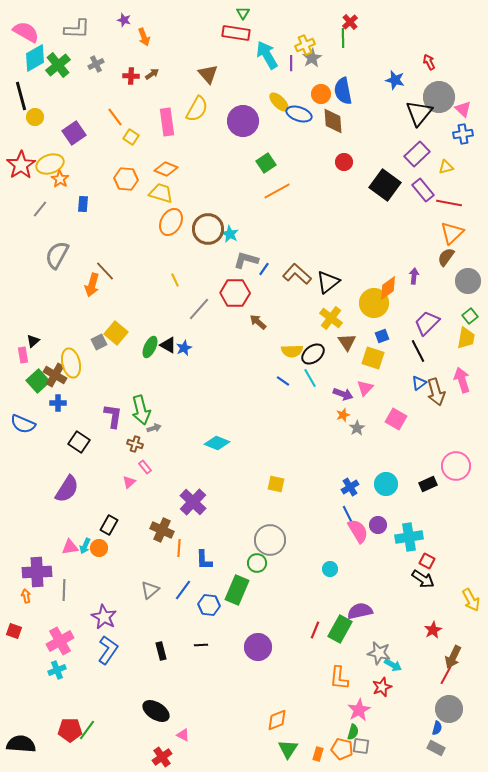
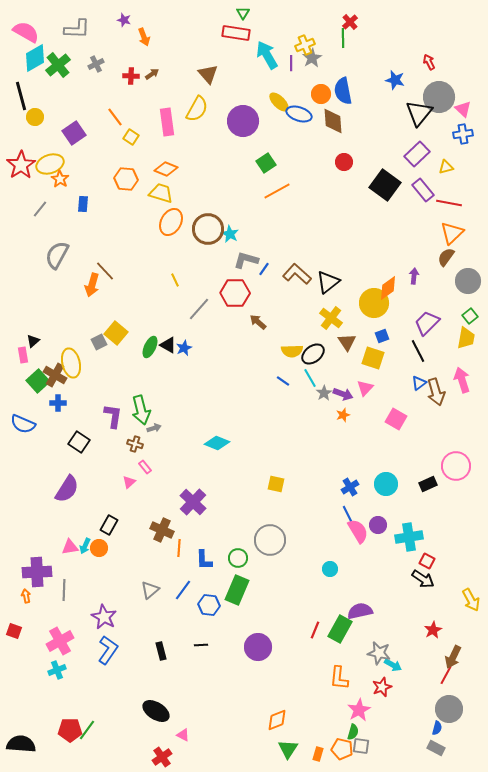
gray star at (357, 428): moved 33 px left, 35 px up
green circle at (257, 563): moved 19 px left, 5 px up
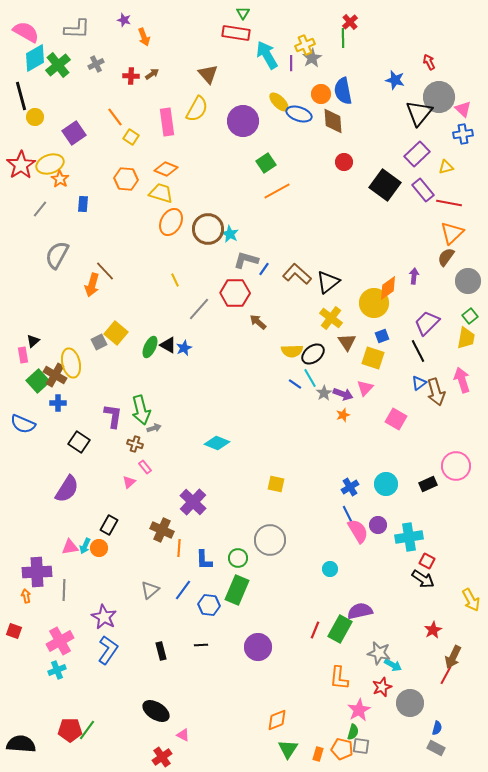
blue line at (283, 381): moved 12 px right, 3 px down
gray circle at (449, 709): moved 39 px left, 6 px up
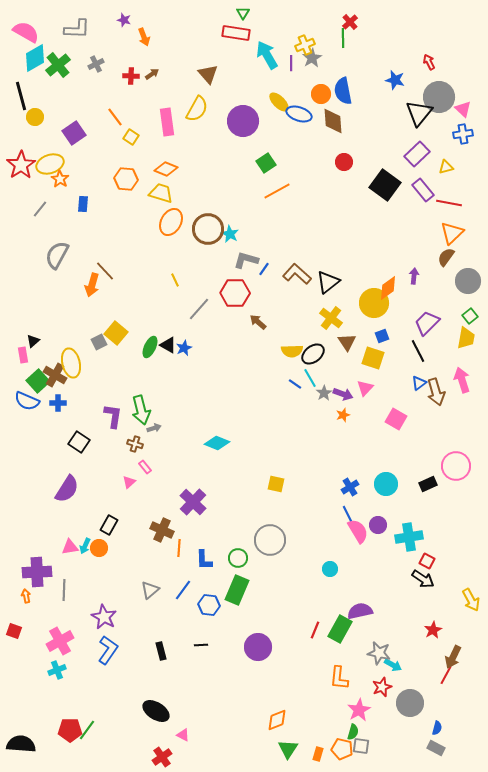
blue semicircle at (23, 424): moved 4 px right, 23 px up
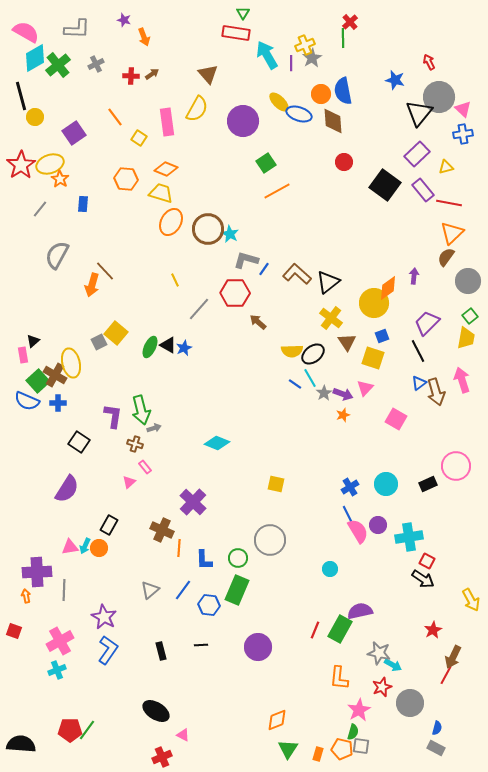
yellow square at (131, 137): moved 8 px right, 1 px down
red cross at (162, 757): rotated 12 degrees clockwise
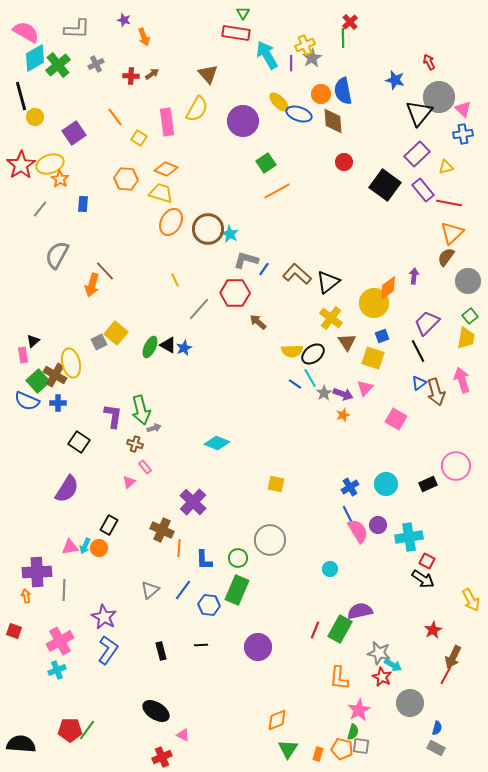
red star at (382, 687): moved 10 px up; rotated 24 degrees counterclockwise
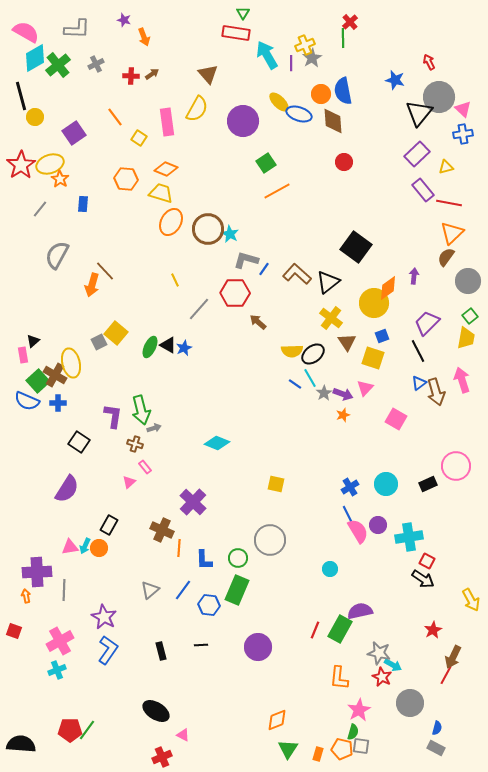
black square at (385, 185): moved 29 px left, 62 px down
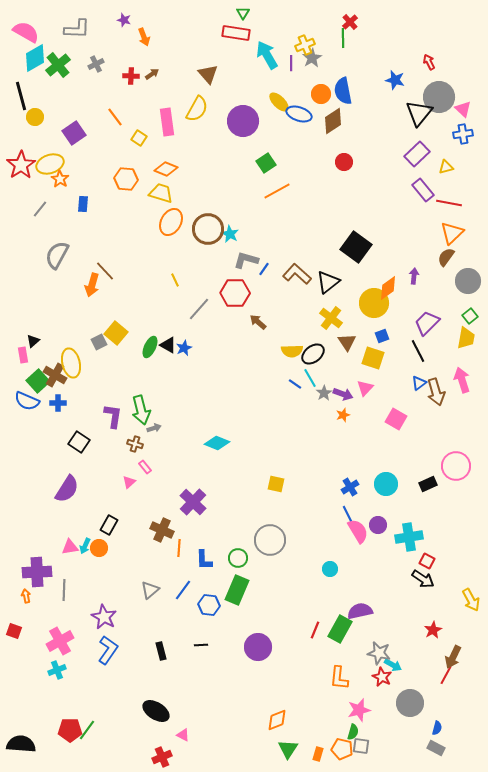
brown diamond at (333, 121): rotated 60 degrees clockwise
pink star at (359, 710): rotated 15 degrees clockwise
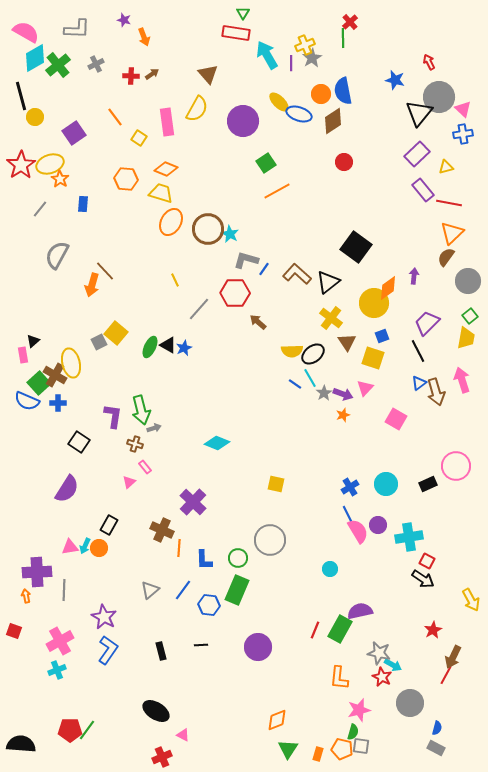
green square at (38, 381): moved 1 px right, 2 px down
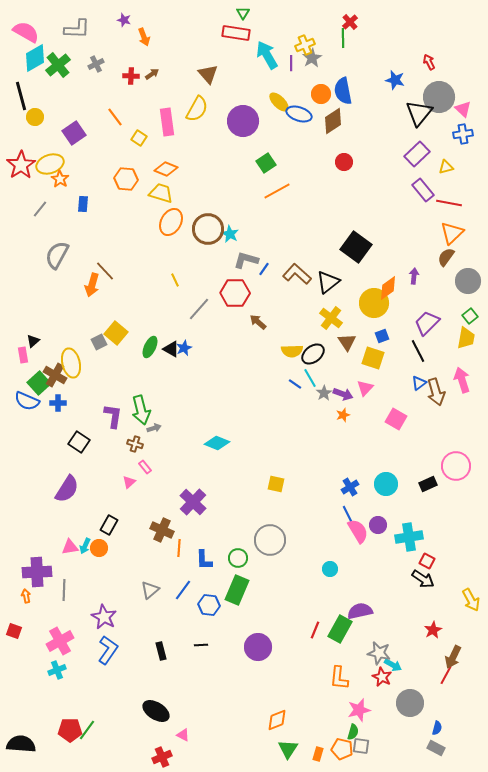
black triangle at (168, 345): moved 3 px right, 4 px down
